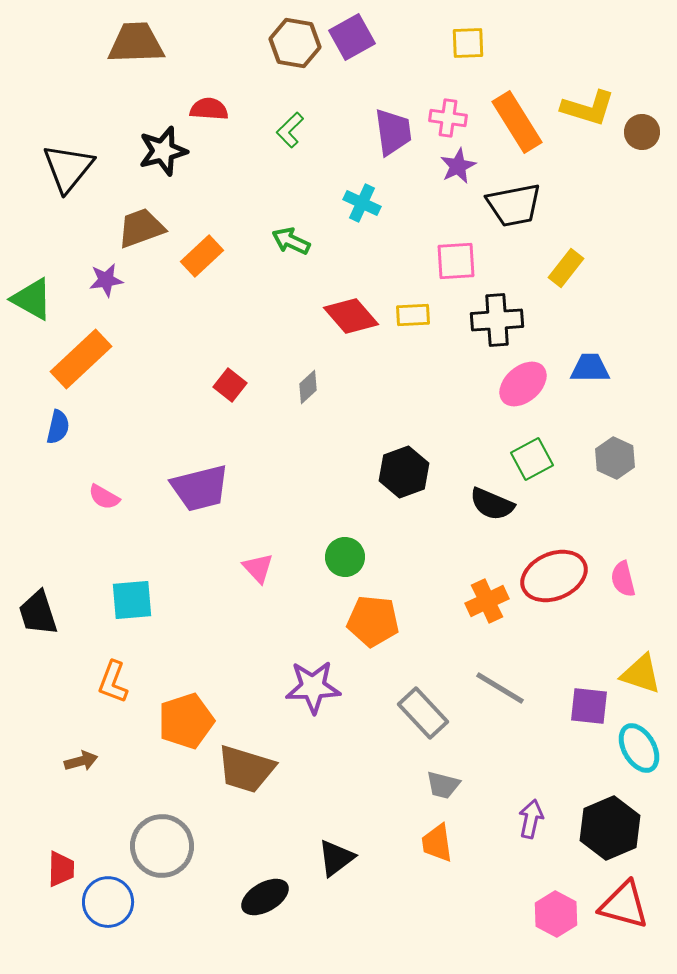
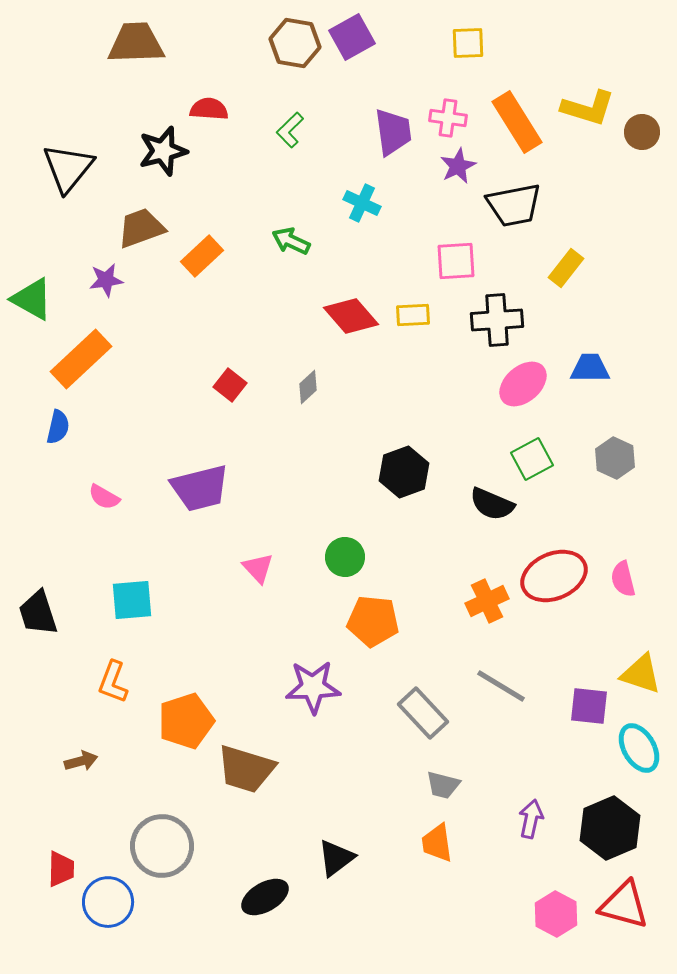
gray line at (500, 688): moved 1 px right, 2 px up
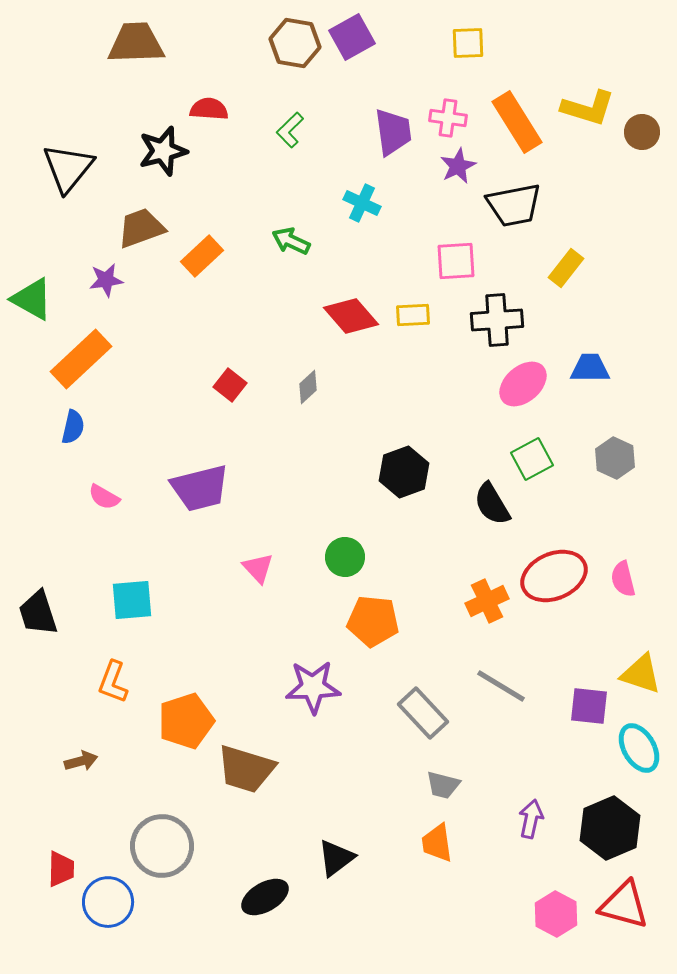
blue semicircle at (58, 427): moved 15 px right
black semicircle at (492, 504): rotated 36 degrees clockwise
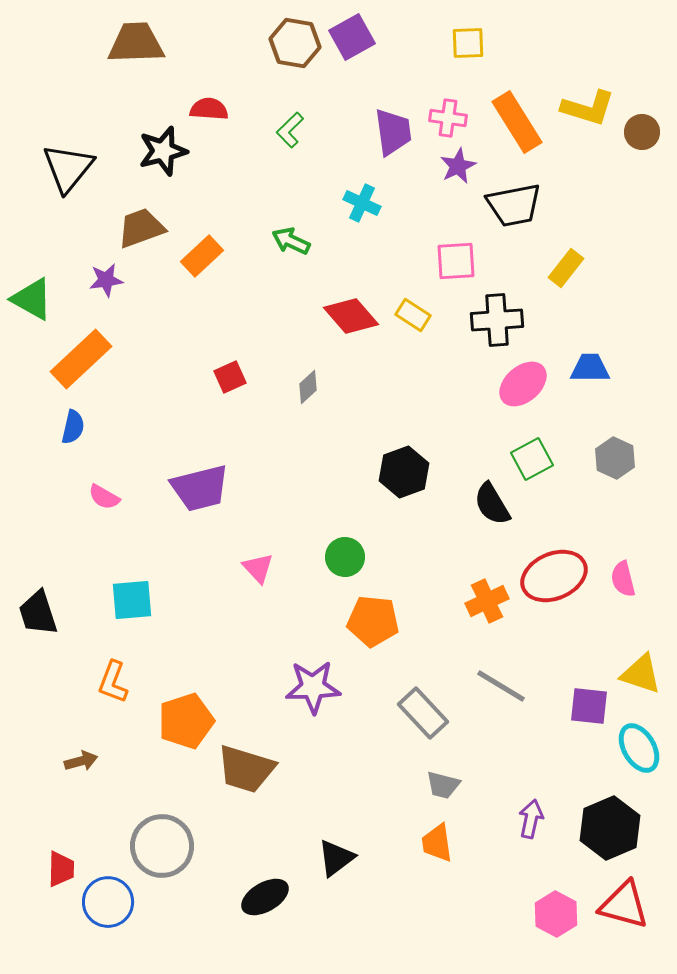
yellow rectangle at (413, 315): rotated 36 degrees clockwise
red square at (230, 385): moved 8 px up; rotated 28 degrees clockwise
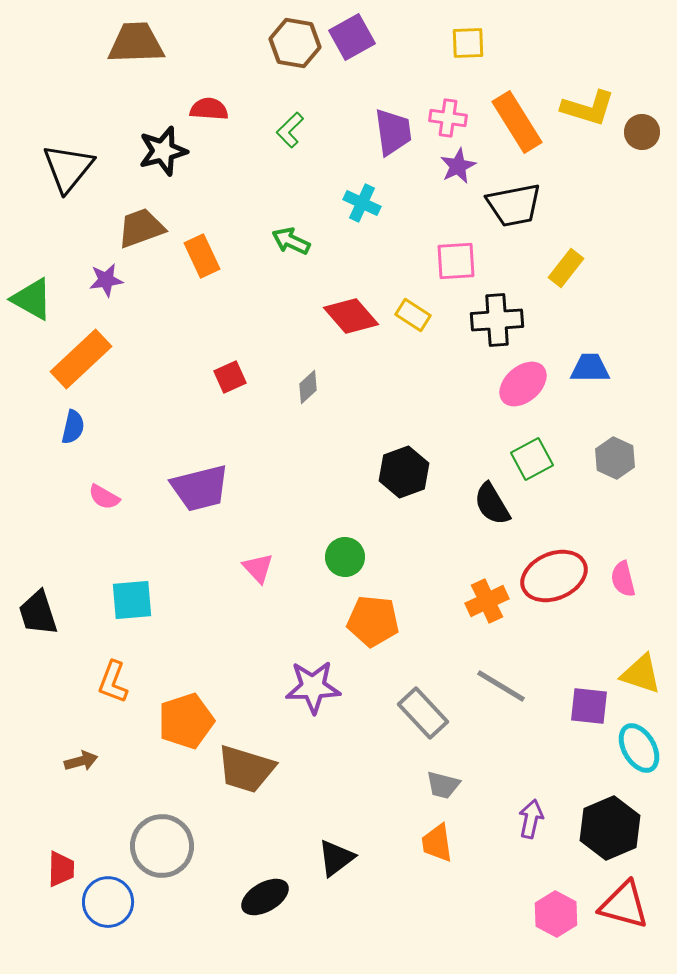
orange rectangle at (202, 256): rotated 72 degrees counterclockwise
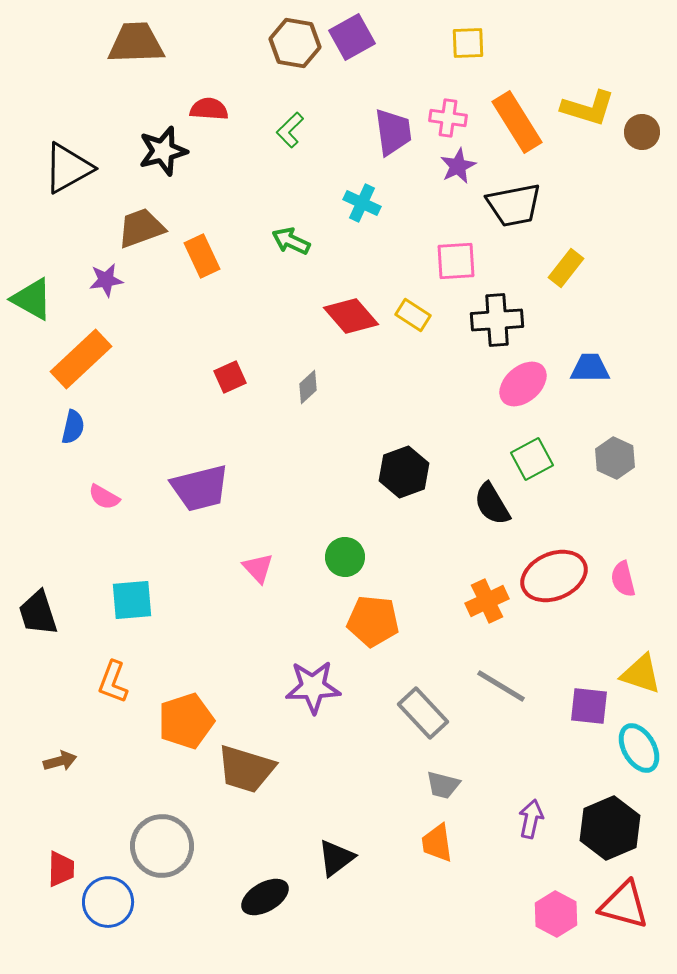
black triangle at (68, 168): rotated 22 degrees clockwise
brown arrow at (81, 761): moved 21 px left
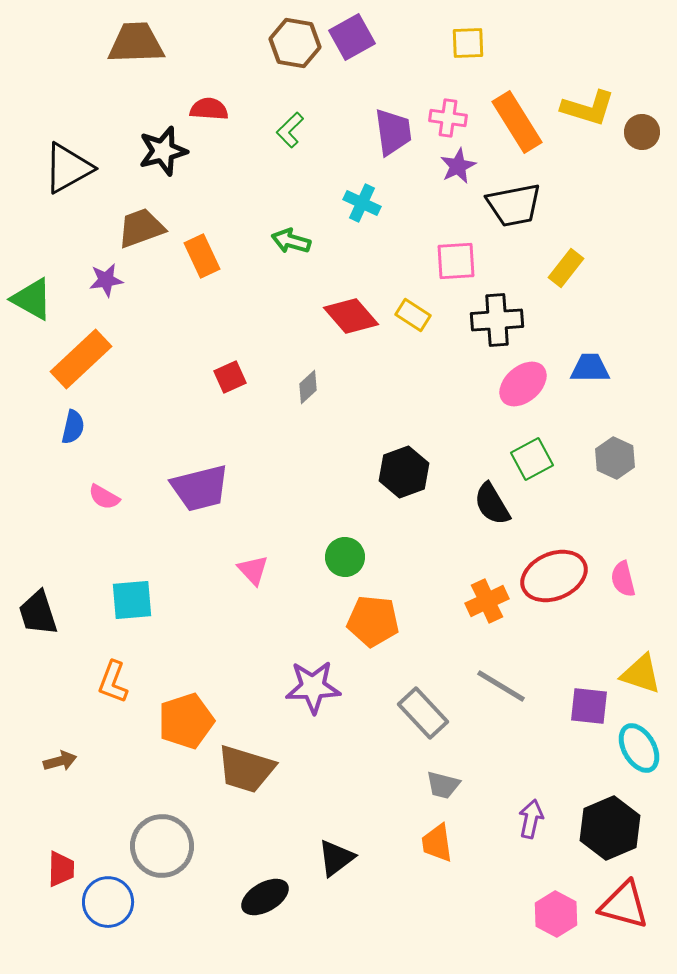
green arrow at (291, 241): rotated 9 degrees counterclockwise
pink triangle at (258, 568): moved 5 px left, 2 px down
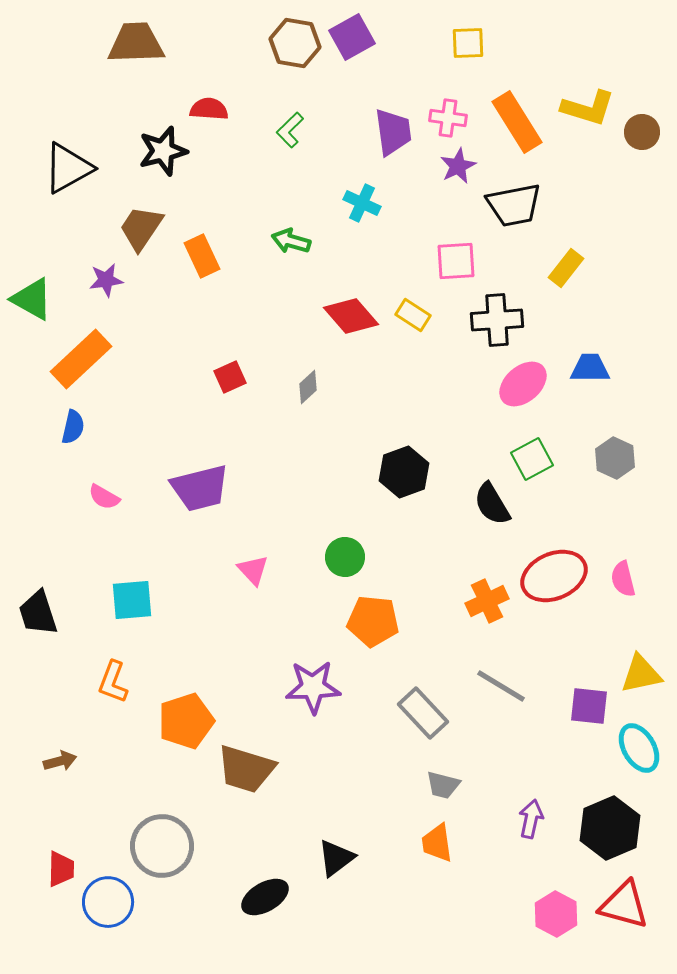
brown trapezoid at (141, 228): rotated 36 degrees counterclockwise
yellow triangle at (641, 674): rotated 30 degrees counterclockwise
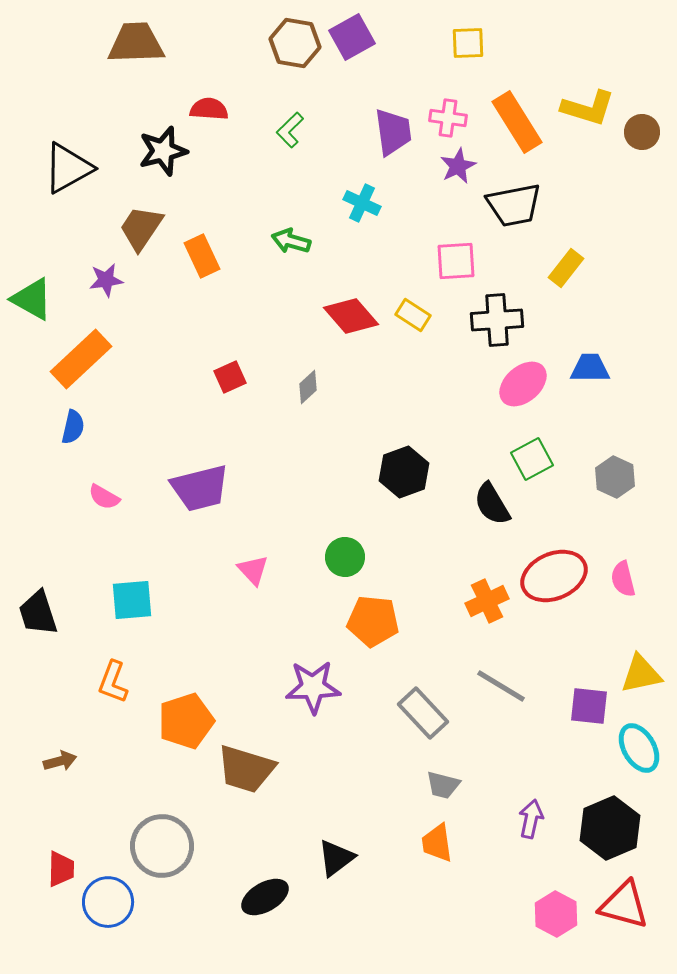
gray hexagon at (615, 458): moved 19 px down
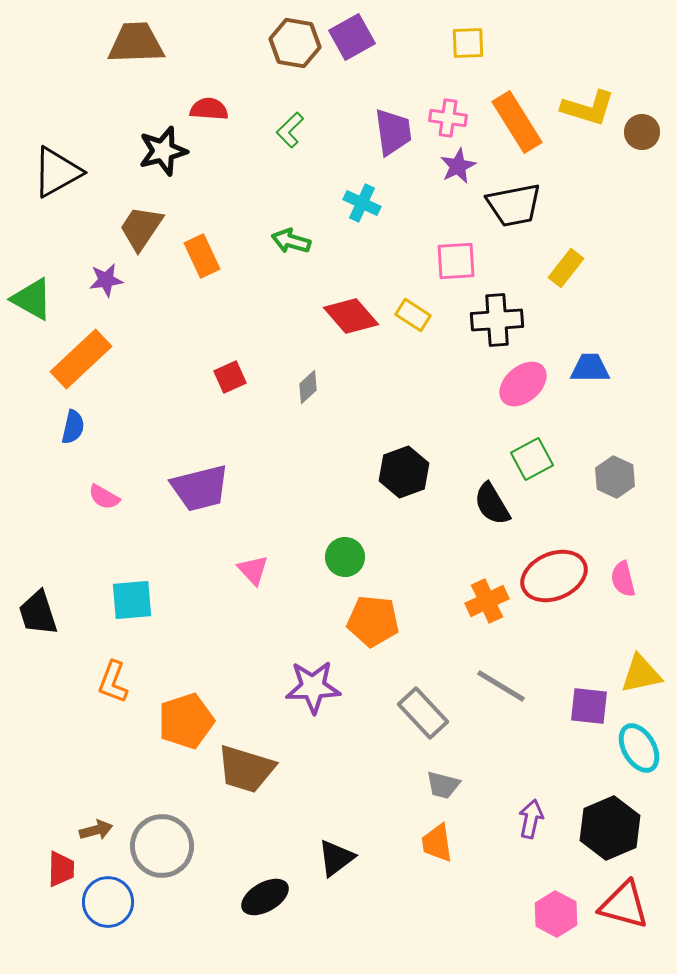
black triangle at (68, 168): moved 11 px left, 4 px down
brown arrow at (60, 761): moved 36 px right, 69 px down
